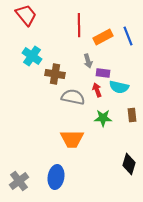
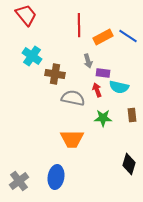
blue line: rotated 36 degrees counterclockwise
gray semicircle: moved 1 px down
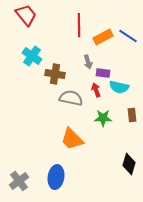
gray arrow: moved 1 px down
red arrow: moved 1 px left
gray semicircle: moved 2 px left
orange trapezoid: rotated 45 degrees clockwise
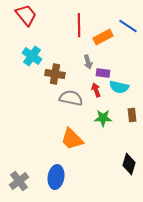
blue line: moved 10 px up
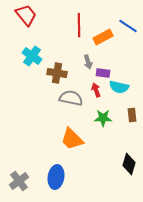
brown cross: moved 2 px right, 1 px up
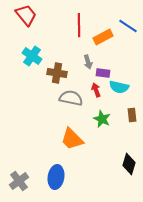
green star: moved 1 px left, 1 px down; rotated 24 degrees clockwise
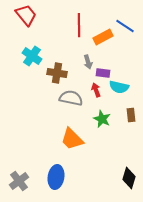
blue line: moved 3 px left
brown rectangle: moved 1 px left
black diamond: moved 14 px down
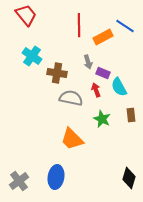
purple rectangle: rotated 16 degrees clockwise
cyan semicircle: rotated 48 degrees clockwise
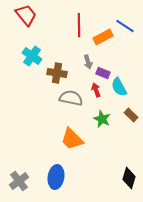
brown rectangle: rotated 40 degrees counterclockwise
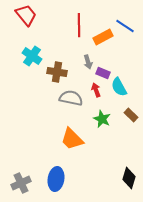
brown cross: moved 1 px up
blue ellipse: moved 2 px down
gray cross: moved 2 px right, 2 px down; rotated 12 degrees clockwise
